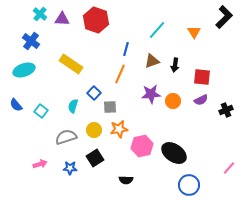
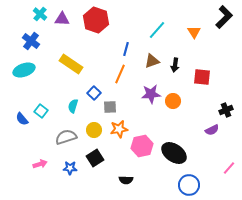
purple semicircle: moved 11 px right, 30 px down
blue semicircle: moved 6 px right, 14 px down
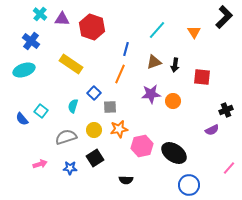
red hexagon: moved 4 px left, 7 px down
brown triangle: moved 2 px right, 1 px down
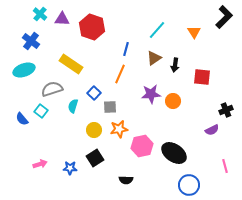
brown triangle: moved 4 px up; rotated 14 degrees counterclockwise
gray semicircle: moved 14 px left, 48 px up
pink line: moved 4 px left, 2 px up; rotated 56 degrees counterclockwise
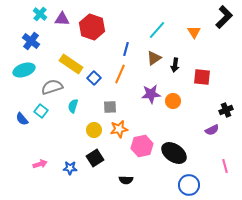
gray semicircle: moved 2 px up
blue square: moved 15 px up
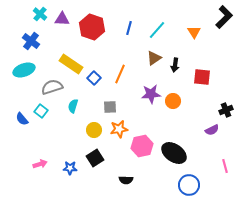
blue line: moved 3 px right, 21 px up
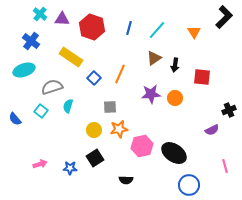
yellow rectangle: moved 7 px up
orange circle: moved 2 px right, 3 px up
cyan semicircle: moved 5 px left
black cross: moved 3 px right
blue semicircle: moved 7 px left
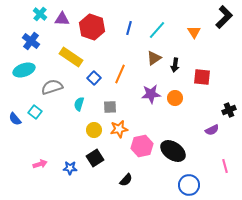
cyan semicircle: moved 11 px right, 2 px up
cyan square: moved 6 px left, 1 px down
black ellipse: moved 1 px left, 2 px up
black semicircle: rotated 48 degrees counterclockwise
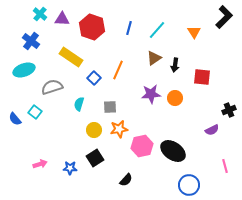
orange line: moved 2 px left, 4 px up
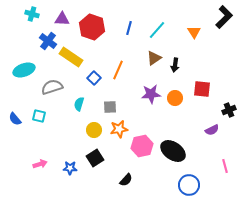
cyan cross: moved 8 px left; rotated 24 degrees counterclockwise
blue cross: moved 17 px right
red square: moved 12 px down
cyan square: moved 4 px right, 4 px down; rotated 24 degrees counterclockwise
